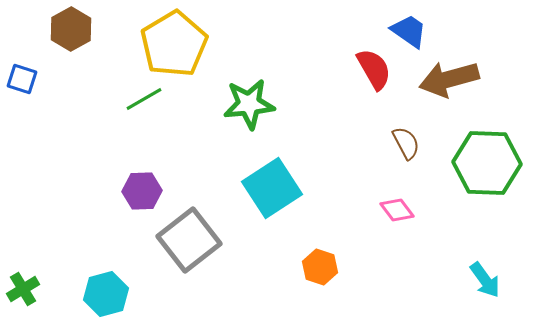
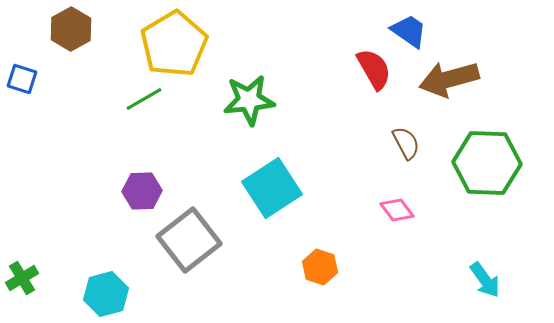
green star: moved 4 px up
green cross: moved 1 px left, 11 px up
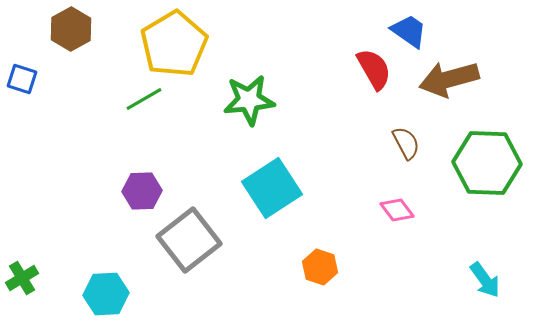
cyan hexagon: rotated 12 degrees clockwise
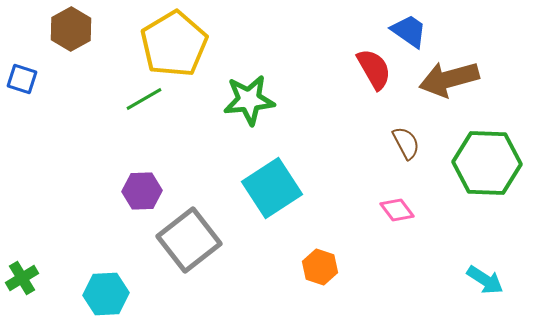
cyan arrow: rotated 21 degrees counterclockwise
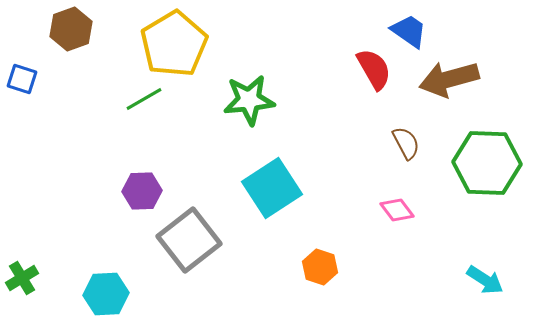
brown hexagon: rotated 9 degrees clockwise
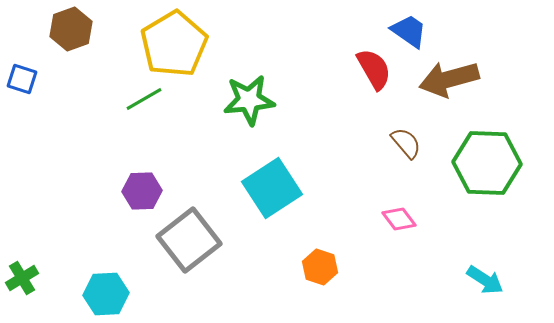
brown semicircle: rotated 12 degrees counterclockwise
pink diamond: moved 2 px right, 9 px down
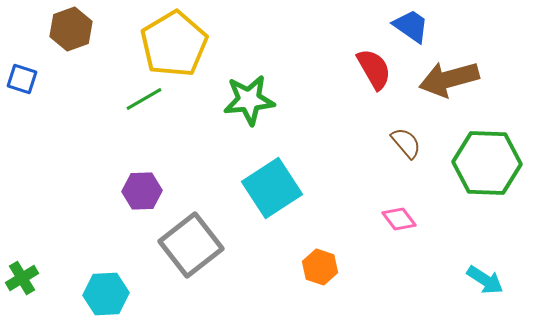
blue trapezoid: moved 2 px right, 5 px up
gray square: moved 2 px right, 5 px down
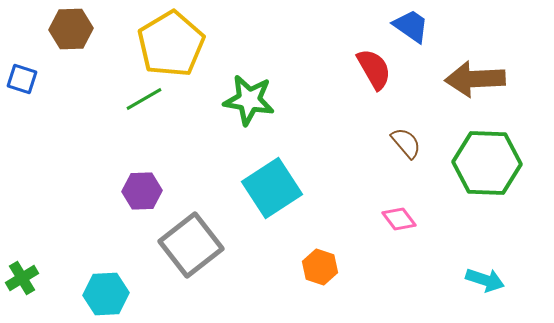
brown hexagon: rotated 18 degrees clockwise
yellow pentagon: moved 3 px left
brown arrow: moved 26 px right; rotated 12 degrees clockwise
green star: rotated 15 degrees clockwise
cyan arrow: rotated 15 degrees counterclockwise
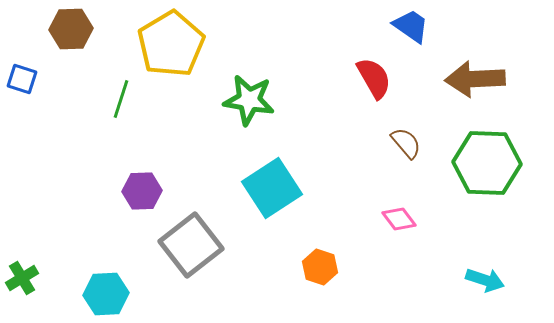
red semicircle: moved 9 px down
green line: moved 23 px left; rotated 42 degrees counterclockwise
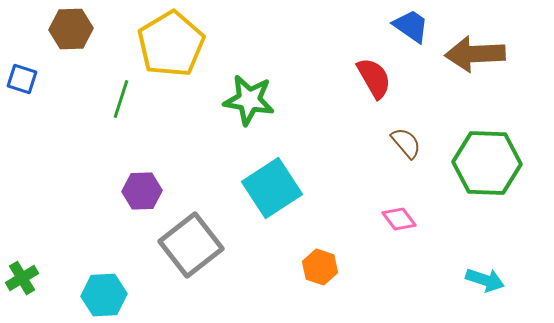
brown arrow: moved 25 px up
cyan hexagon: moved 2 px left, 1 px down
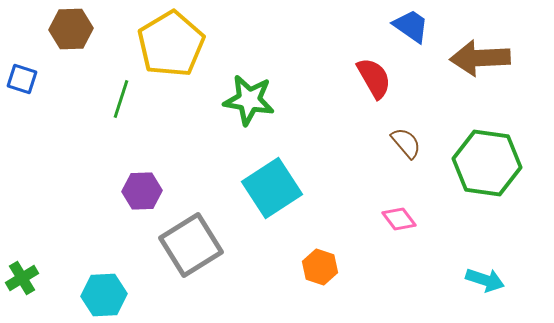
brown arrow: moved 5 px right, 4 px down
green hexagon: rotated 6 degrees clockwise
gray square: rotated 6 degrees clockwise
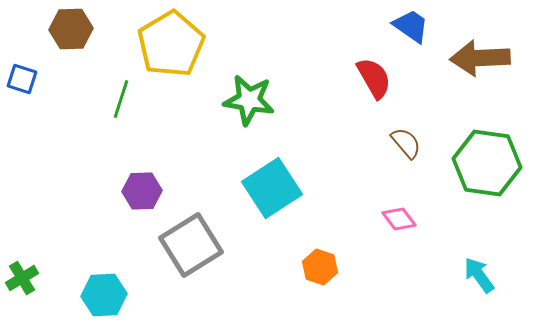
cyan arrow: moved 6 px left, 5 px up; rotated 144 degrees counterclockwise
